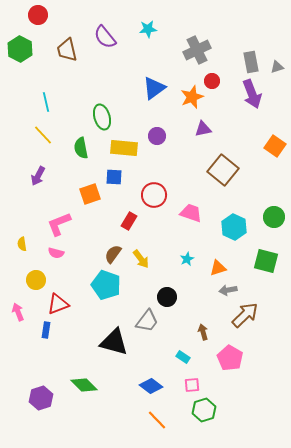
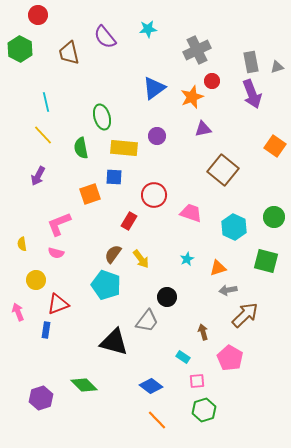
brown trapezoid at (67, 50): moved 2 px right, 3 px down
pink square at (192, 385): moved 5 px right, 4 px up
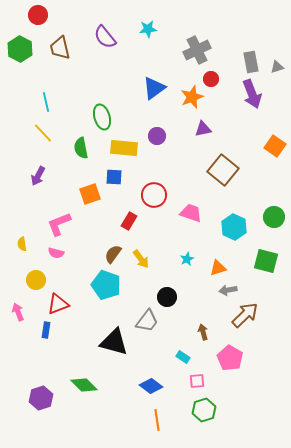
brown trapezoid at (69, 53): moved 9 px left, 5 px up
red circle at (212, 81): moved 1 px left, 2 px up
yellow line at (43, 135): moved 2 px up
orange line at (157, 420): rotated 35 degrees clockwise
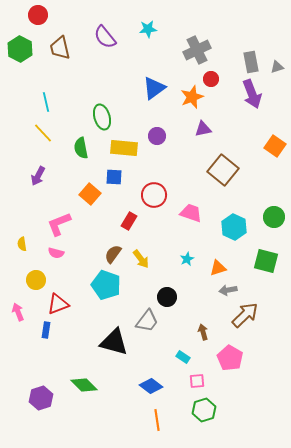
orange square at (90, 194): rotated 30 degrees counterclockwise
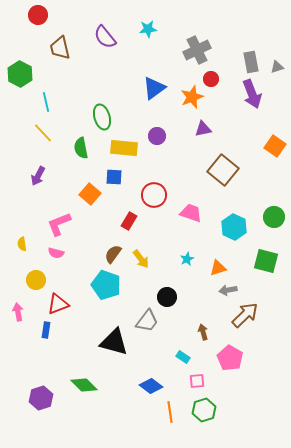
green hexagon at (20, 49): moved 25 px down
pink arrow at (18, 312): rotated 12 degrees clockwise
orange line at (157, 420): moved 13 px right, 8 px up
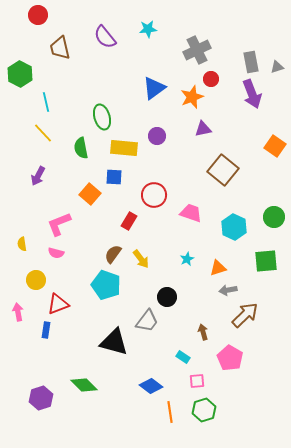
green square at (266, 261): rotated 20 degrees counterclockwise
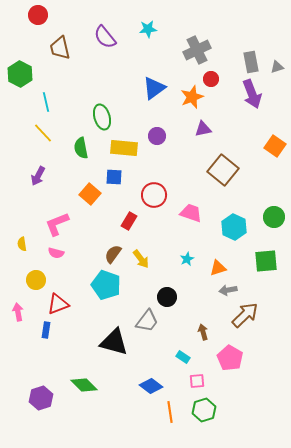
pink L-shape at (59, 224): moved 2 px left
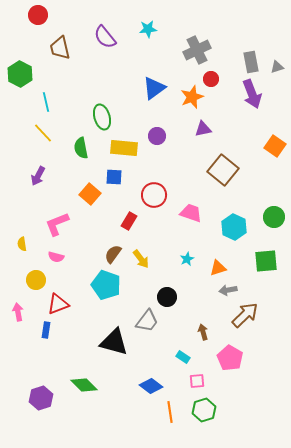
pink semicircle at (56, 253): moved 4 px down
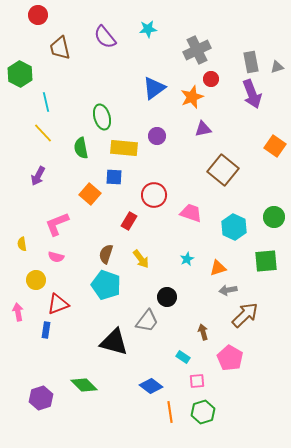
brown semicircle at (113, 254): moved 7 px left; rotated 18 degrees counterclockwise
green hexagon at (204, 410): moved 1 px left, 2 px down
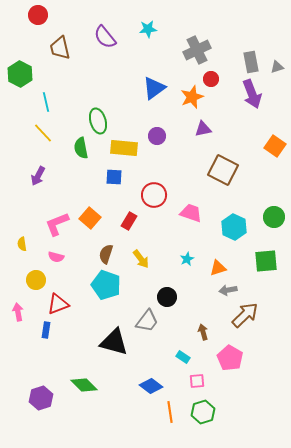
green ellipse at (102, 117): moved 4 px left, 4 px down
brown square at (223, 170): rotated 12 degrees counterclockwise
orange square at (90, 194): moved 24 px down
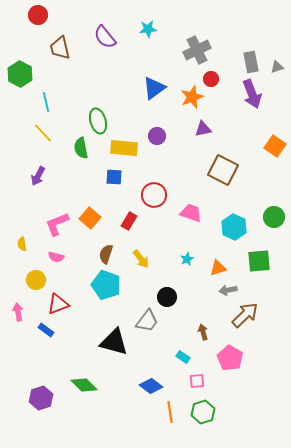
green square at (266, 261): moved 7 px left
blue rectangle at (46, 330): rotated 63 degrees counterclockwise
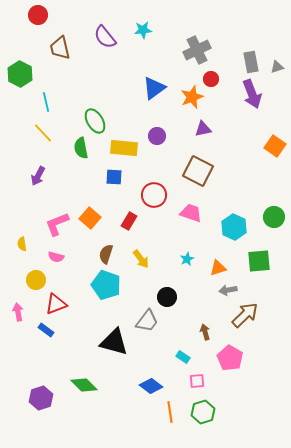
cyan star at (148, 29): moved 5 px left, 1 px down
green ellipse at (98, 121): moved 3 px left; rotated 15 degrees counterclockwise
brown square at (223, 170): moved 25 px left, 1 px down
red triangle at (58, 304): moved 2 px left
brown arrow at (203, 332): moved 2 px right
